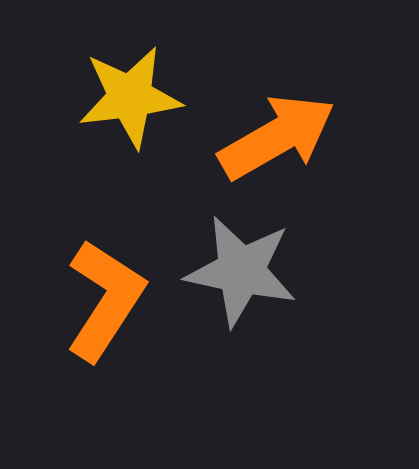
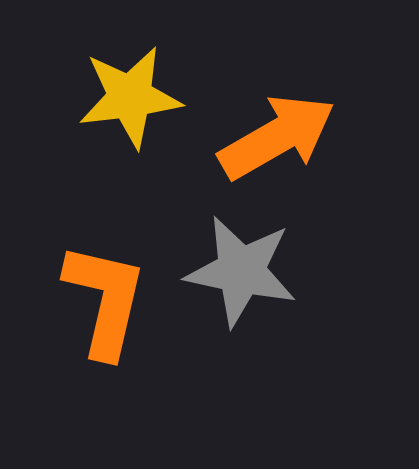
orange L-shape: rotated 20 degrees counterclockwise
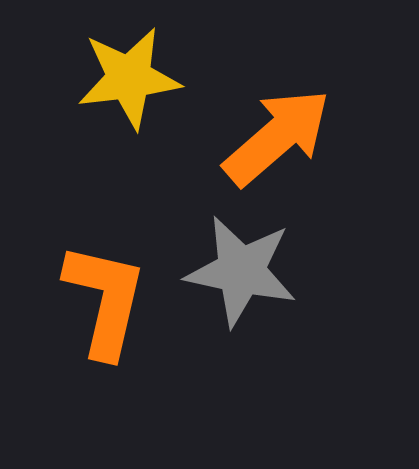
yellow star: moved 1 px left, 19 px up
orange arrow: rotated 11 degrees counterclockwise
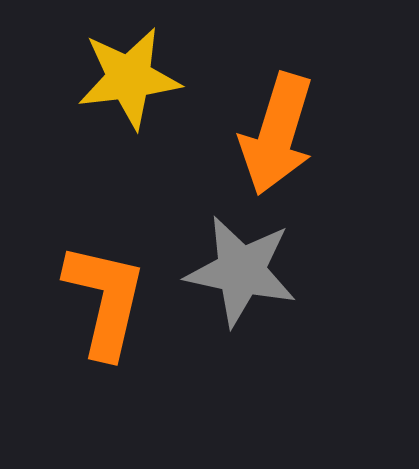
orange arrow: moved 3 px up; rotated 148 degrees clockwise
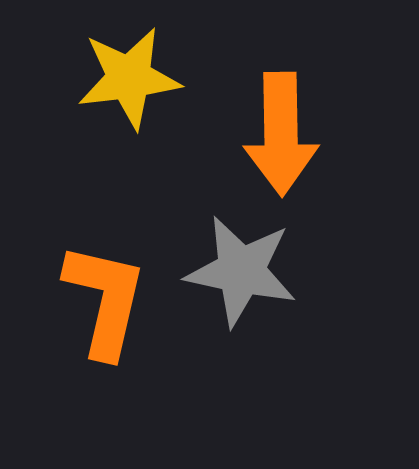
orange arrow: moved 4 px right; rotated 18 degrees counterclockwise
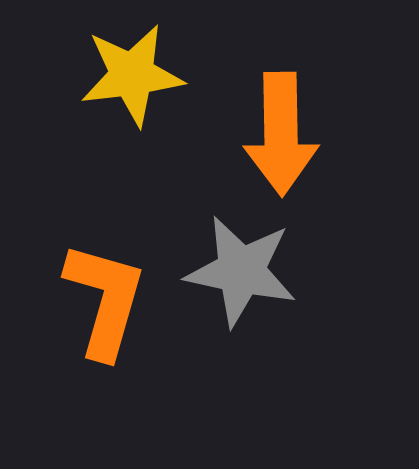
yellow star: moved 3 px right, 3 px up
orange L-shape: rotated 3 degrees clockwise
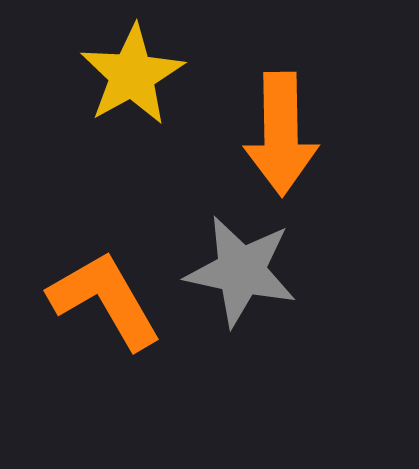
yellow star: rotated 22 degrees counterclockwise
orange L-shape: rotated 46 degrees counterclockwise
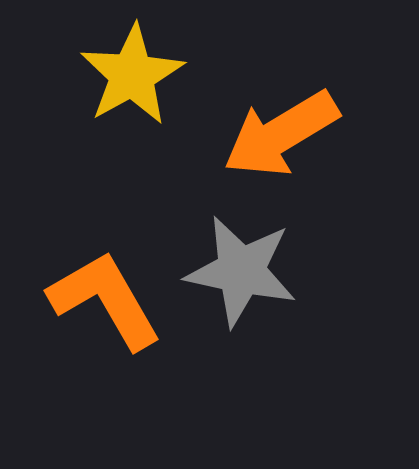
orange arrow: rotated 60 degrees clockwise
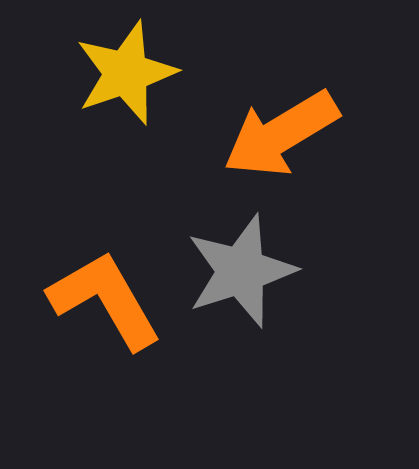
yellow star: moved 6 px left, 2 px up; rotated 10 degrees clockwise
gray star: rotated 30 degrees counterclockwise
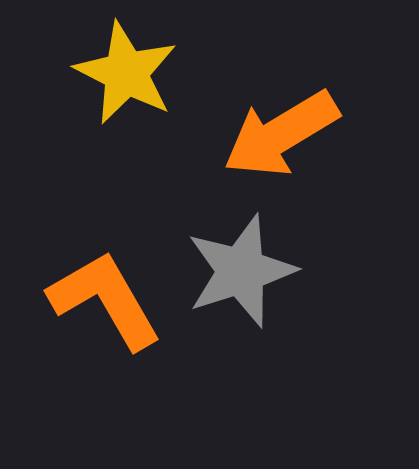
yellow star: rotated 26 degrees counterclockwise
